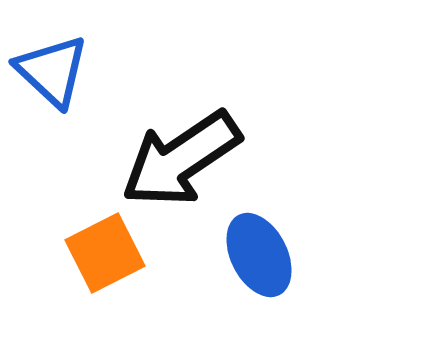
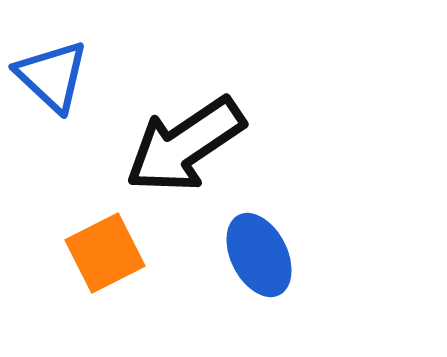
blue triangle: moved 5 px down
black arrow: moved 4 px right, 14 px up
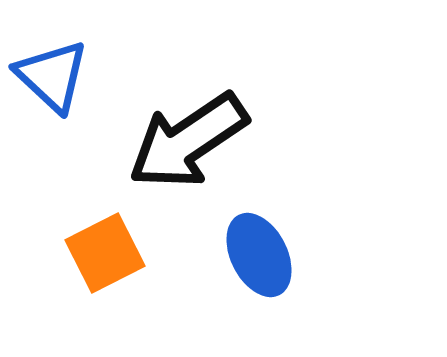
black arrow: moved 3 px right, 4 px up
